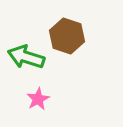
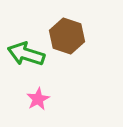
green arrow: moved 3 px up
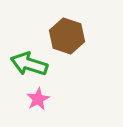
green arrow: moved 3 px right, 10 px down
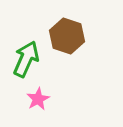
green arrow: moved 3 px left, 5 px up; rotated 96 degrees clockwise
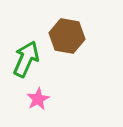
brown hexagon: rotated 8 degrees counterclockwise
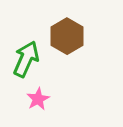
brown hexagon: rotated 20 degrees clockwise
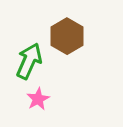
green arrow: moved 3 px right, 2 px down
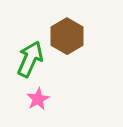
green arrow: moved 1 px right, 2 px up
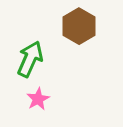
brown hexagon: moved 12 px right, 10 px up
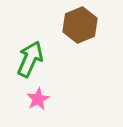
brown hexagon: moved 1 px right, 1 px up; rotated 8 degrees clockwise
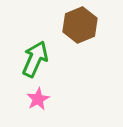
green arrow: moved 5 px right
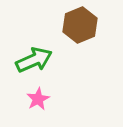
green arrow: moved 1 px left, 1 px down; rotated 42 degrees clockwise
